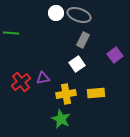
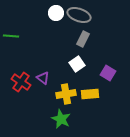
green line: moved 3 px down
gray rectangle: moved 1 px up
purple square: moved 7 px left, 18 px down; rotated 21 degrees counterclockwise
purple triangle: rotated 48 degrees clockwise
red cross: rotated 18 degrees counterclockwise
yellow rectangle: moved 6 px left, 1 px down
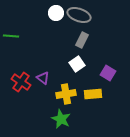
gray rectangle: moved 1 px left, 1 px down
yellow rectangle: moved 3 px right
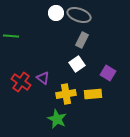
green star: moved 4 px left
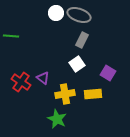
yellow cross: moved 1 px left
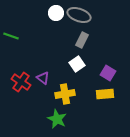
green line: rotated 14 degrees clockwise
yellow rectangle: moved 12 px right
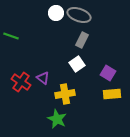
yellow rectangle: moved 7 px right
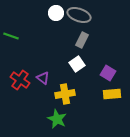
red cross: moved 1 px left, 2 px up
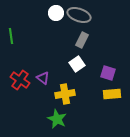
green line: rotated 63 degrees clockwise
purple square: rotated 14 degrees counterclockwise
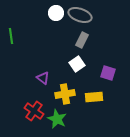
gray ellipse: moved 1 px right
red cross: moved 14 px right, 31 px down
yellow rectangle: moved 18 px left, 3 px down
